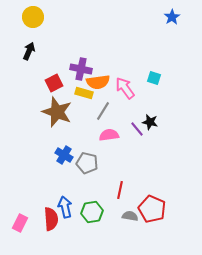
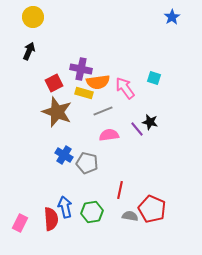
gray line: rotated 36 degrees clockwise
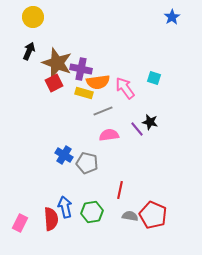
brown star: moved 49 px up
red pentagon: moved 1 px right, 6 px down
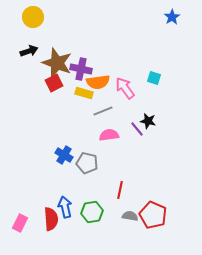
black arrow: rotated 48 degrees clockwise
black star: moved 2 px left, 1 px up
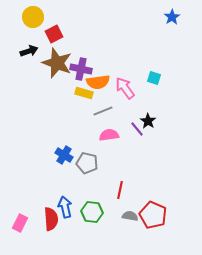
red square: moved 49 px up
black star: rotated 21 degrees clockwise
green hexagon: rotated 15 degrees clockwise
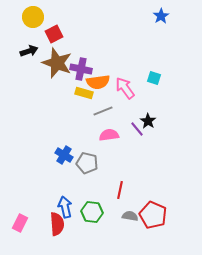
blue star: moved 11 px left, 1 px up
red semicircle: moved 6 px right, 5 px down
